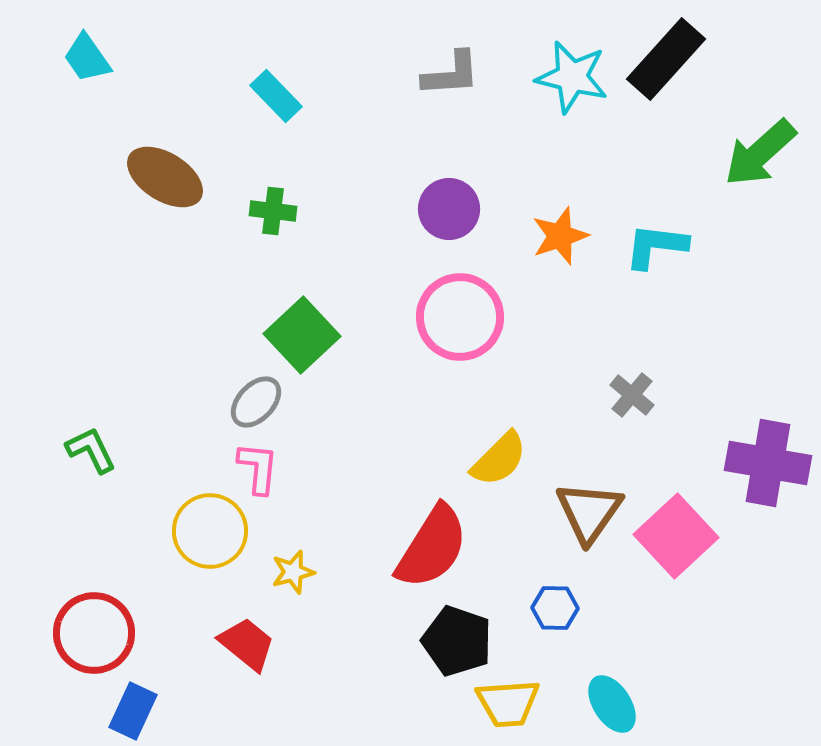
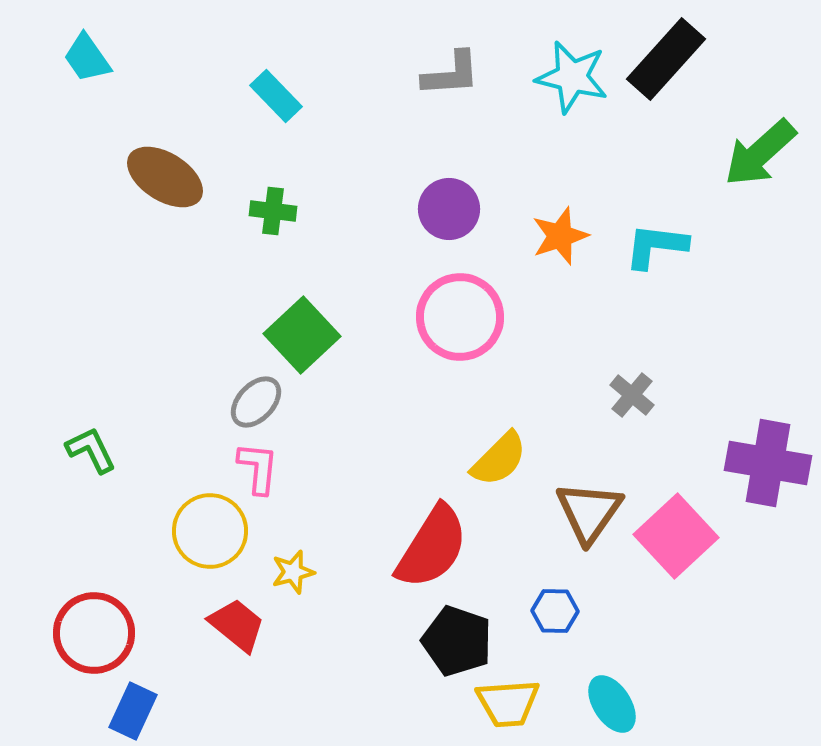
blue hexagon: moved 3 px down
red trapezoid: moved 10 px left, 19 px up
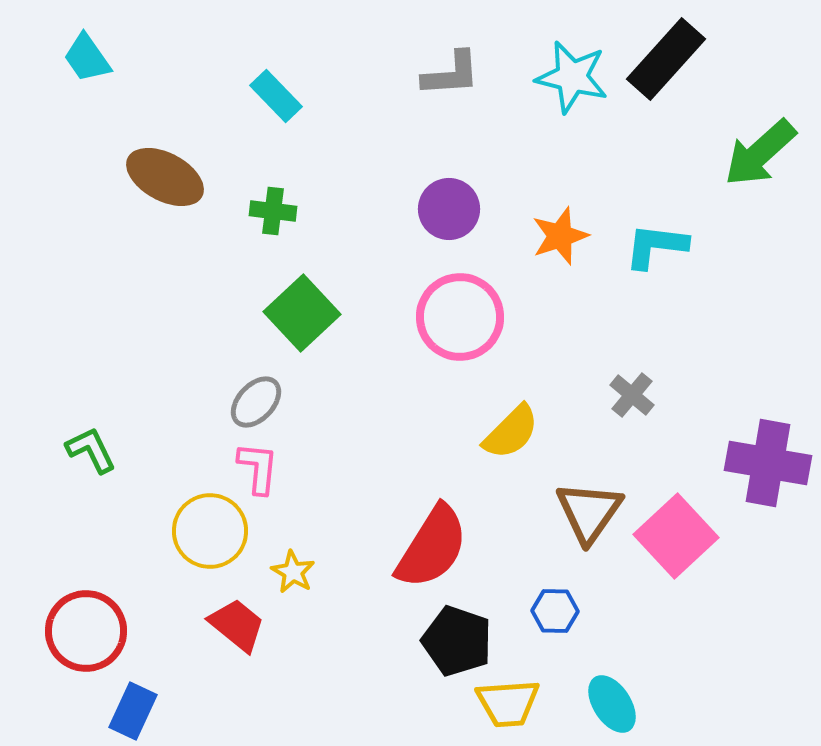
brown ellipse: rotated 4 degrees counterclockwise
green square: moved 22 px up
yellow semicircle: moved 12 px right, 27 px up
yellow star: rotated 27 degrees counterclockwise
red circle: moved 8 px left, 2 px up
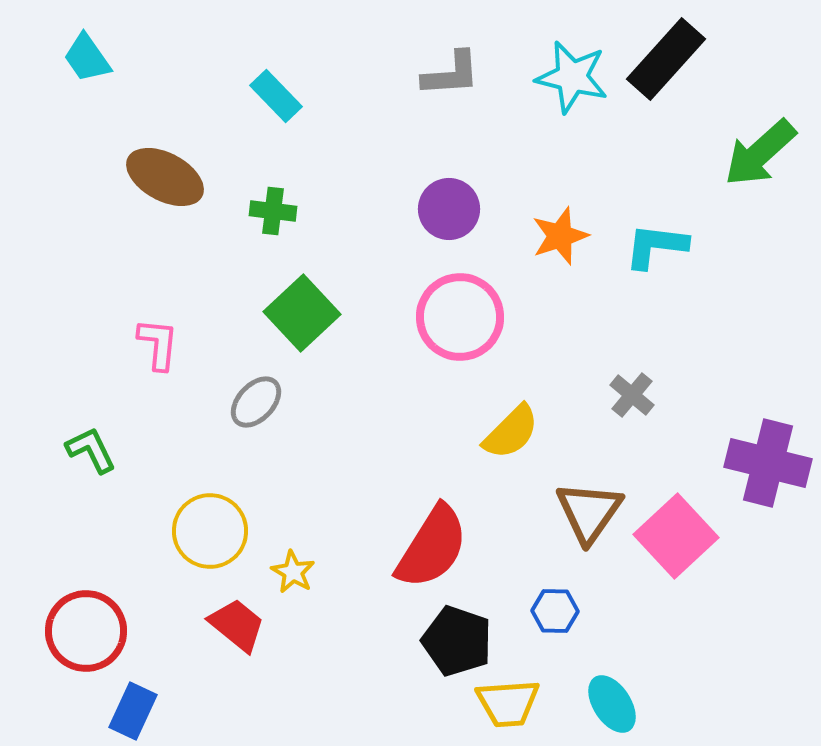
purple cross: rotated 4 degrees clockwise
pink L-shape: moved 100 px left, 124 px up
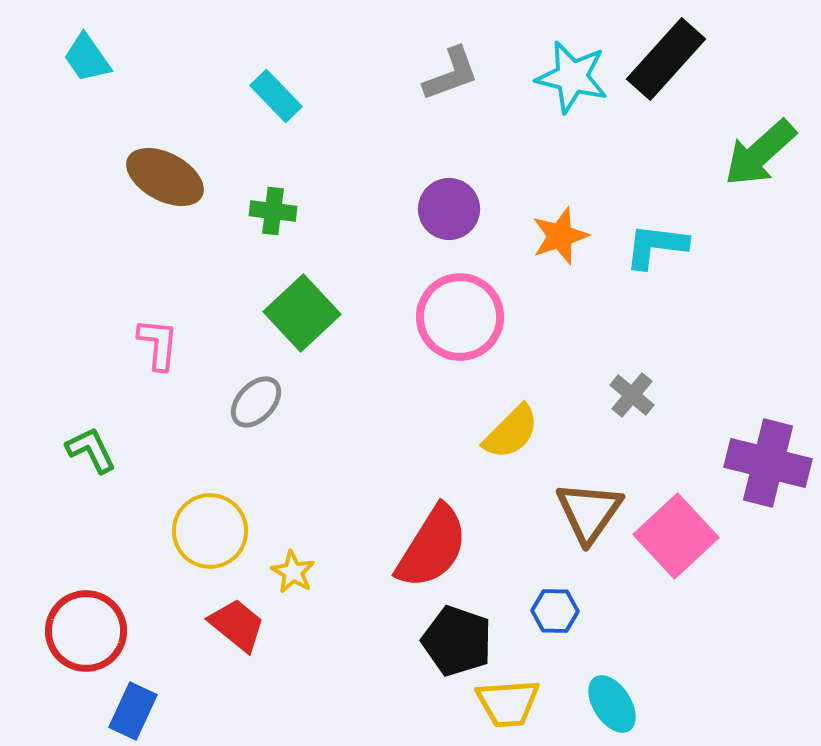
gray L-shape: rotated 16 degrees counterclockwise
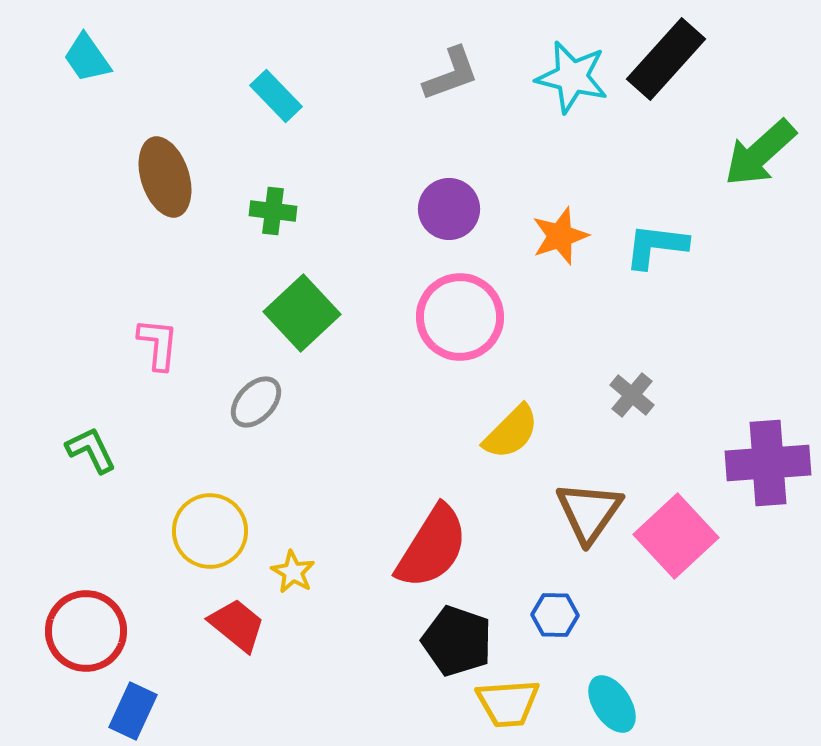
brown ellipse: rotated 44 degrees clockwise
purple cross: rotated 18 degrees counterclockwise
blue hexagon: moved 4 px down
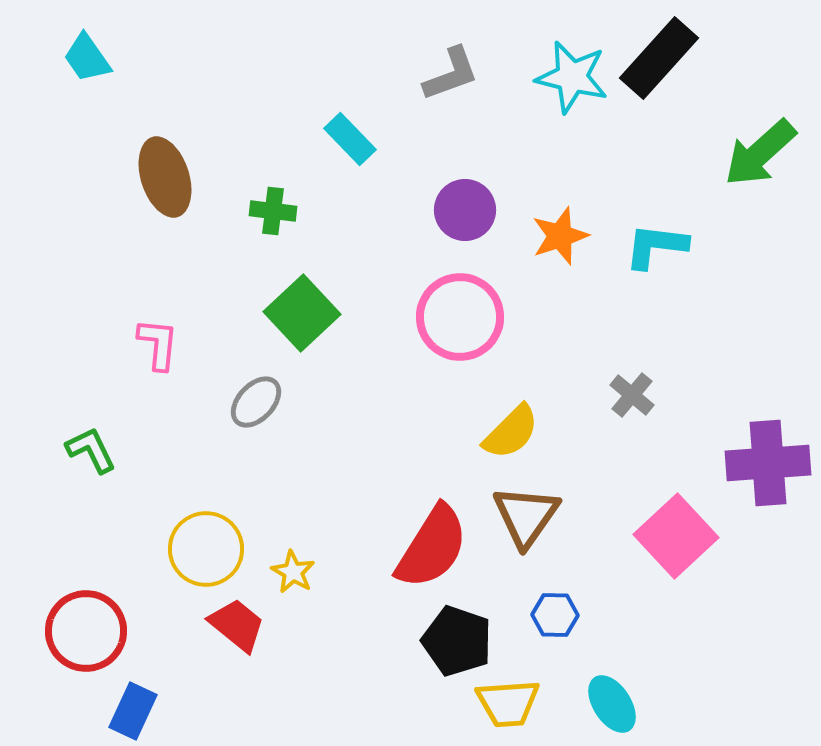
black rectangle: moved 7 px left, 1 px up
cyan rectangle: moved 74 px right, 43 px down
purple circle: moved 16 px right, 1 px down
brown triangle: moved 63 px left, 4 px down
yellow circle: moved 4 px left, 18 px down
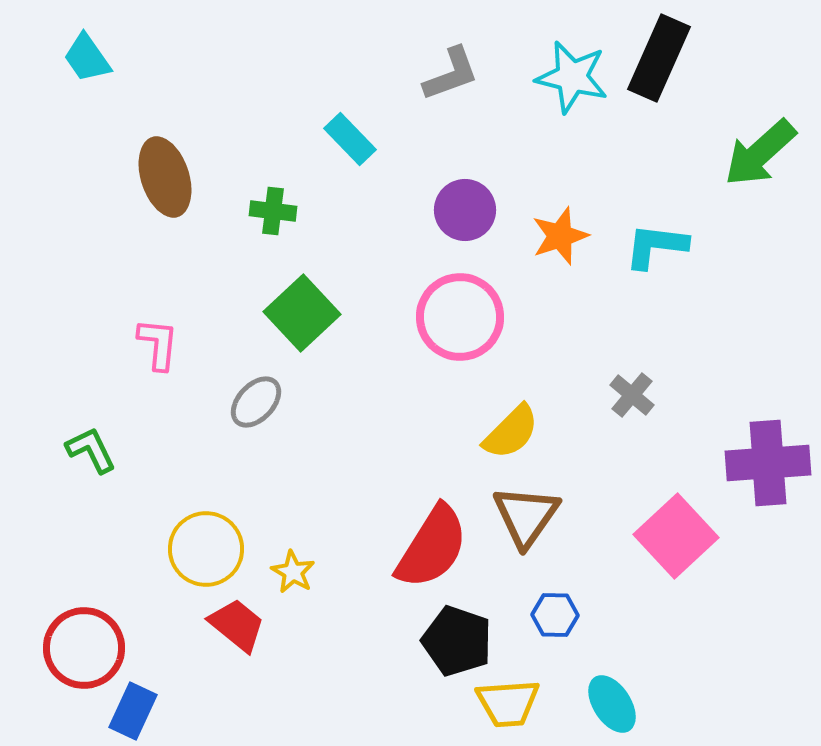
black rectangle: rotated 18 degrees counterclockwise
red circle: moved 2 px left, 17 px down
